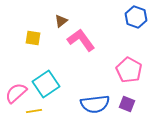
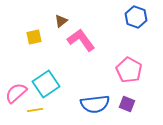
yellow square: moved 1 px right, 1 px up; rotated 21 degrees counterclockwise
yellow line: moved 1 px right, 1 px up
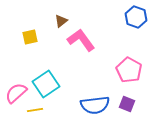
yellow square: moved 4 px left
blue semicircle: moved 1 px down
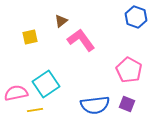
pink semicircle: rotated 30 degrees clockwise
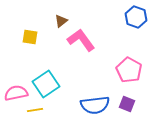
yellow square: rotated 21 degrees clockwise
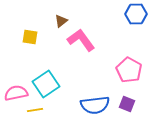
blue hexagon: moved 3 px up; rotated 20 degrees counterclockwise
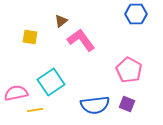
cyan square: moved 5 px right, 2 px up
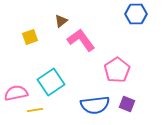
yellow square: rotated 28 degrees counterclockwise
pink pentagon: moved 12 px left; rotated 10 degrees clockwise
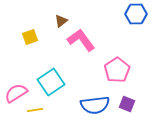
pink semicircle: rotated 20 degrees counterclockwise
